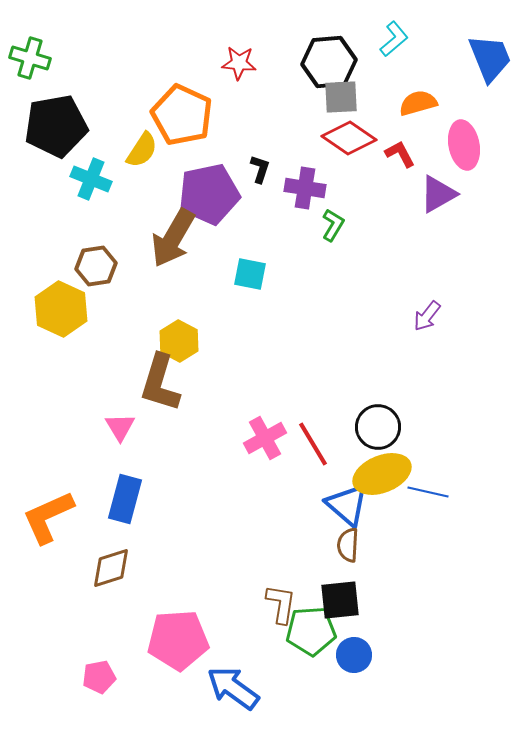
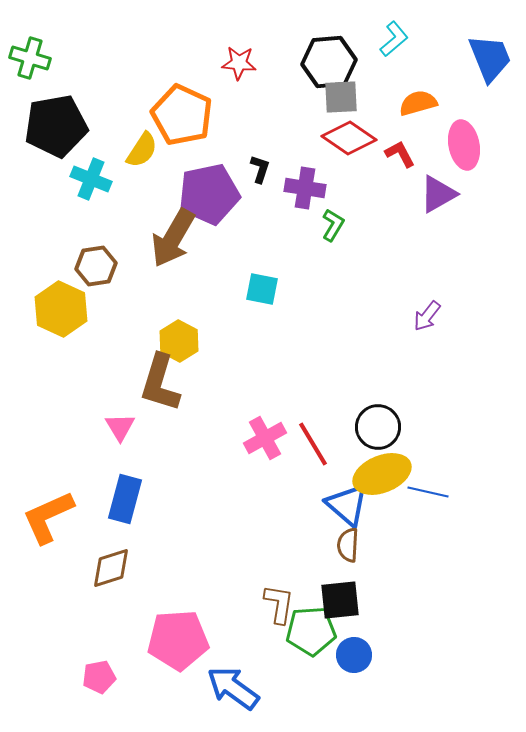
cyan square at (250, 274): moved 12 px right, 15 px down
brown L-shape at (281, 604): moved 2 px left
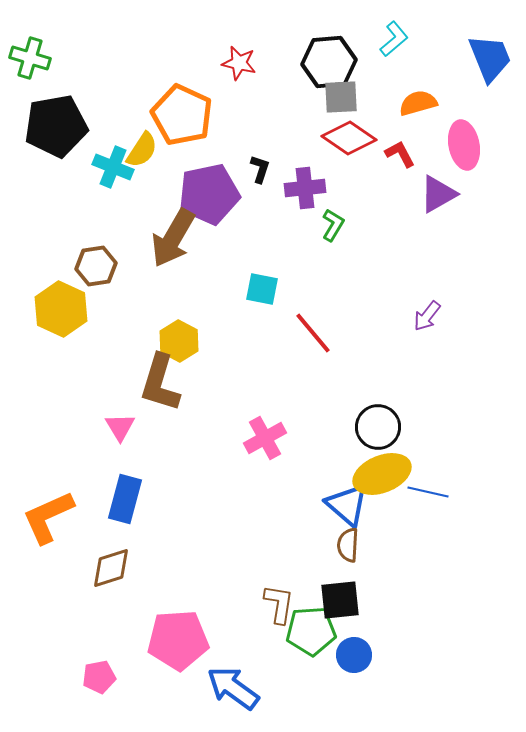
red star at (239, 63): rotated 8 degrees clockwise
cyan cross at (91, 179): moved 22 px right, 12 px up
purple cross at (305, 188): rotated 15 degrees counterclockwise
red line at (313, 444): moved 111 px up; rotated 9 degrees counterclockwise
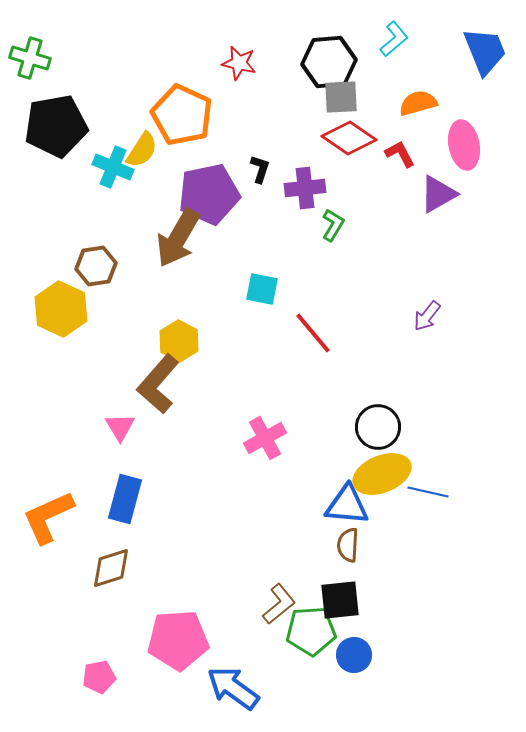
blue trapezoid at (490, 58): moved 5 px left, 7 px up
brown arrow at (173, 238): moved 5 px right
brown L-shape at (160, 383): moved 2 px left, 1 px down; rotated 24 degrees clockwise
blue triangle at (347, 505): rotated 36 degrees counterclockwise
brown L-shape at (279, 604): rotated 42 degrees clockwise
